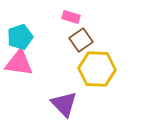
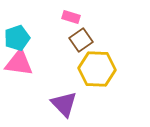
cyan pentagon: moved 3 px left, 1 px down
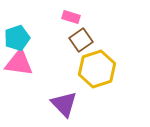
yellow hexagon: rotated 21 degrees counterclockwise
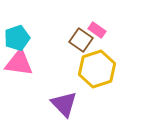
pink rectangle: moved 26 px right, 13 px down; rotated 18 degrees clockwise
brown square: rotated 20 degrees counterclockwise
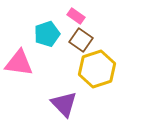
pink rectangle: moved 21 px left, 14 px up
cyan pentagon: moved 30 px right, 4 px up
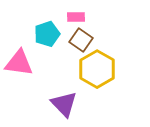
pink rectangle: moved 1 px down; rotated 36 degrees counterclockwise
yellow hexagon: rotated 12 degrees counterclockwise
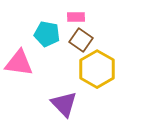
cyan pentagon: rotated 30 degrees clockwise
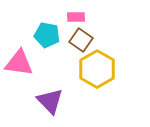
cyan pentagon: moved 1 px down
purple triangle: moved 14 px left, 3 px up
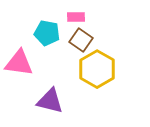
cyan pentagon: moved 2 px up
purple triangle: rotated 32 degrees counterclockwise
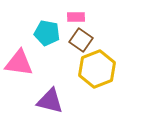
yellow hexagon: rotated 9 degrees clockwise
